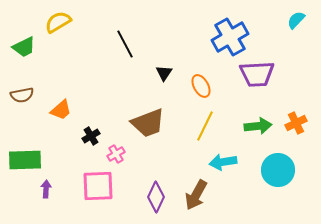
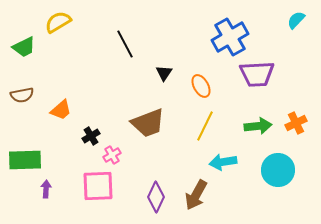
pink cross: moved 4 px left, 1 px down
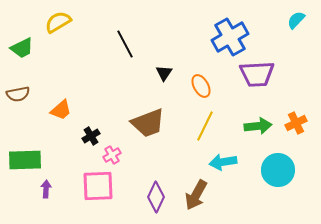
green trapezoid: moved 2 px left, 1 px down
brown semicircle: moved 4 px left, 1 px up
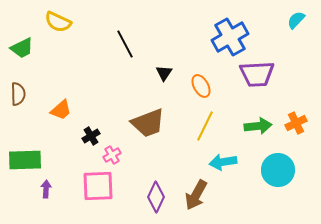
yellow semicircle: rotated 124 degrees counterclockwise
brown semicircle: rotated 80 degrees counterclockwise
